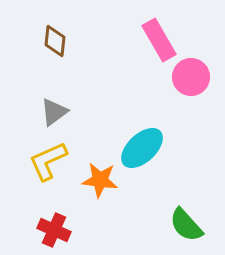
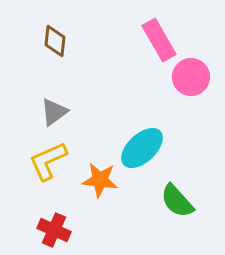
green semicircle: moved 9 px left, 24 px up
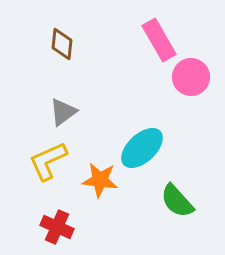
brown diamond: moved 7 px right, 3 px down
gray triangle: moved 9 px right
red cross: moved 3 px right, 3 px up
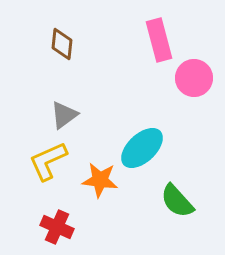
pink rectangle: rotated 15 degrees clockwise
pink circle: moved 3 px right, 1 px down
gray triangle: moved 1 px right, 3 px down
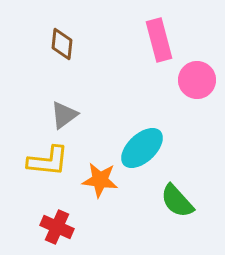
pink circle: moved 3 px right, 2 px down
yellow L-shape: rotated 150 degrees counterclockwise
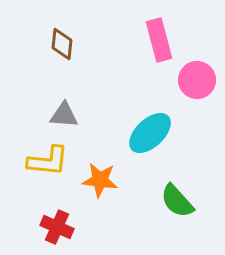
gray triangle: rotated 40 degrees clockwise
cyan ellipse: moved 8 px right, 15 px up
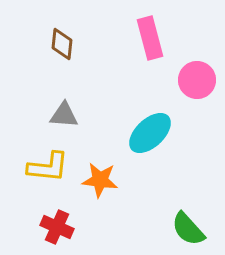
pink rectangle: moved 9 px left, 2 px up
yellow L-shape: moved 6 px down
green semicircle: moved 11 px right, 28 px down
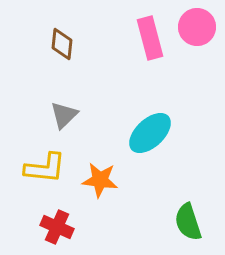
pink circle: moved 53 px up
gray triangle: rotated 48 degrees counterclockwise
yellow L-shape: moved 3 px left, 1 px down
green semicircle: moved 7 px up; rotated 24 degrees clockwise
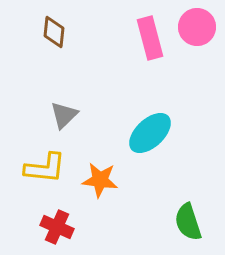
brown diamond: moved 8 px left, 12 px up
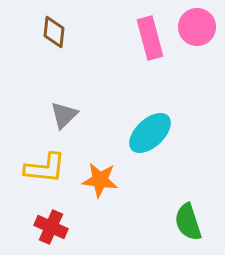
red cross: moved 6 px left
